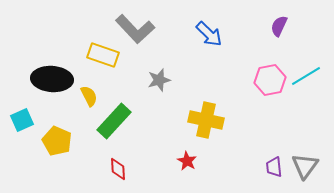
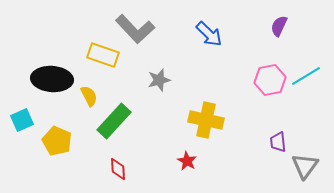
purple trapezoid: moved 4 px right, 25 px up
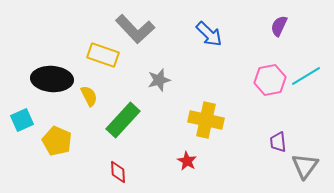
green rectangle: moved 9 px right, 1 px up
red diamond: moved 3 px down
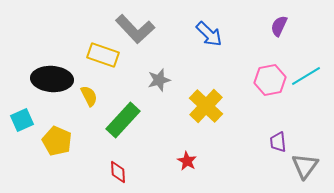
yellow cross: moved 14 px up; rotated 32 degrees clockwise
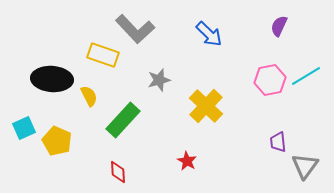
cyan square: moved 2 px right, 8 px down
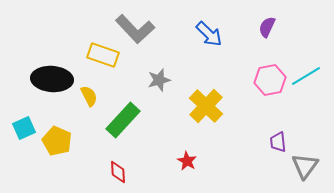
purple semicircle: moved 12 px left, 1 px down
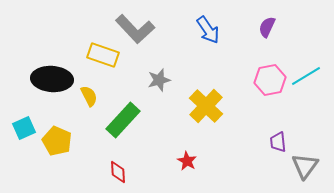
blue arrow: moved 1 px left, 4 px up; rotated 12 degrees clockwise
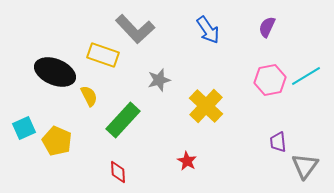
black ellipse: moved 3 px right, 7 px up; rotated 18 degrees clockwise
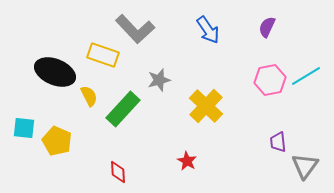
green rectangle: moved 11 px up
cyan square: rotated 30 degrees clockwise
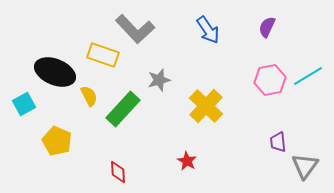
cyan line: moved 2 px right
cyan square: moved 24 px up; rotated 35 degrees counterclockwise
